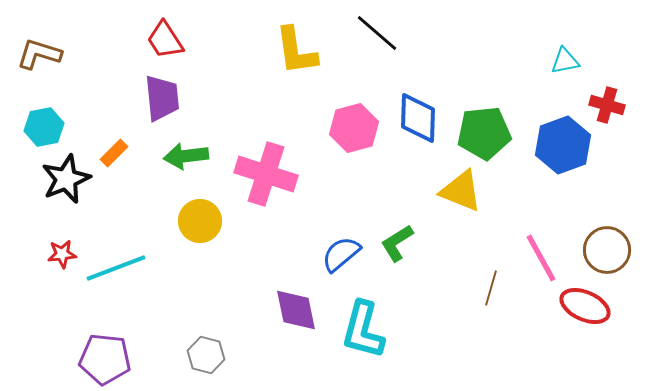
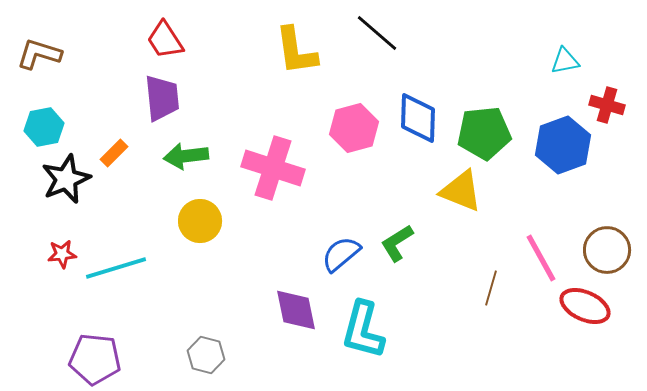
pink cross: moved 7 px right, 6 px up
cyan line: rotated 4 degrees clockwise
purple pentagon: moved 10 px left
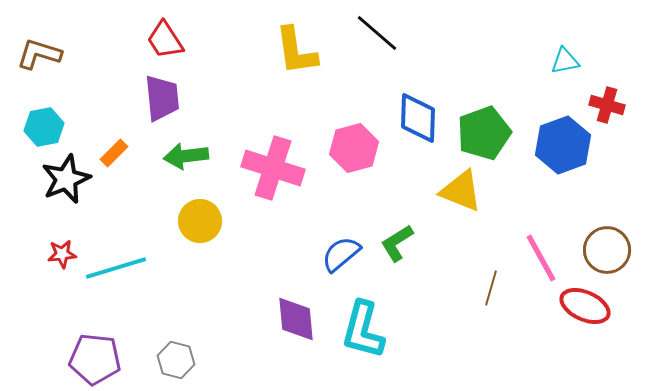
pink hexagon: moved 20 px down
green pentagon: rotated 14 degrees counterclockwise
purple diamond: moved 9 px down; rotated 6 degrees clockwise
gray hexagon: moved 30 px left, 5 px down
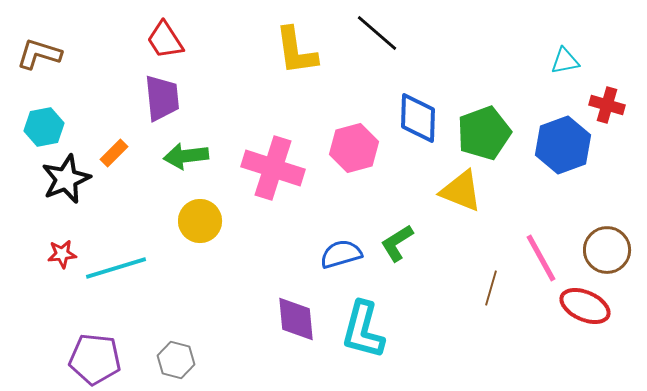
blue semicircle: rotated 24 degrees clockwise
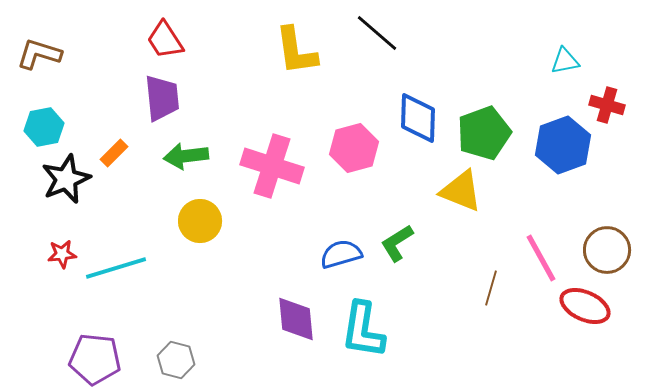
pink cross: moved 1 px left, 2 px up
cyan L-shape: rotated 6 degrees counterclockwise
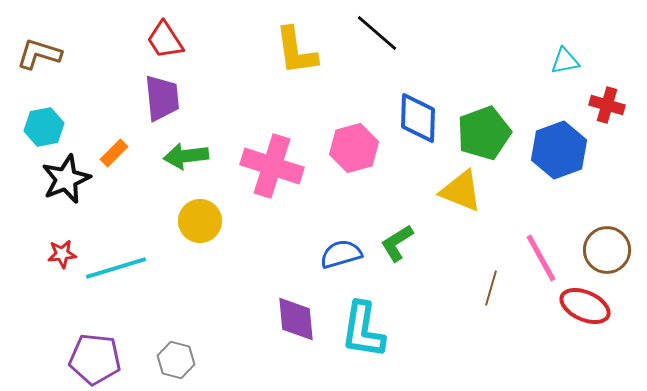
blue hexagon: moved 4 px left, 5 px down
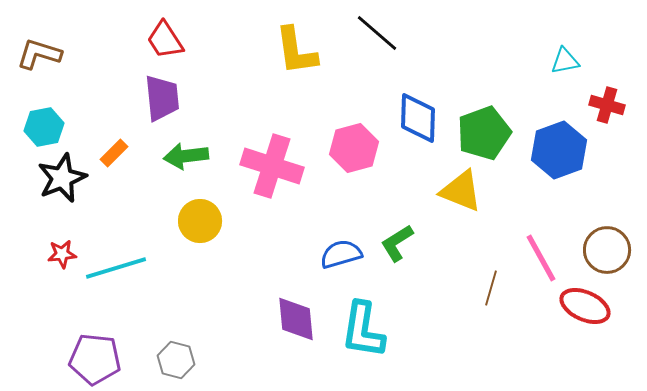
black star: moved 4 px left, 1 px up
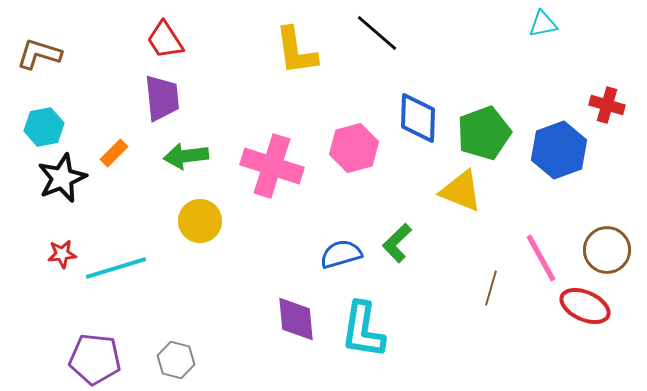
cyan triangle: moved 22 px left, 37 px up
green L-shape: rotated 12 degrees counterclockwise
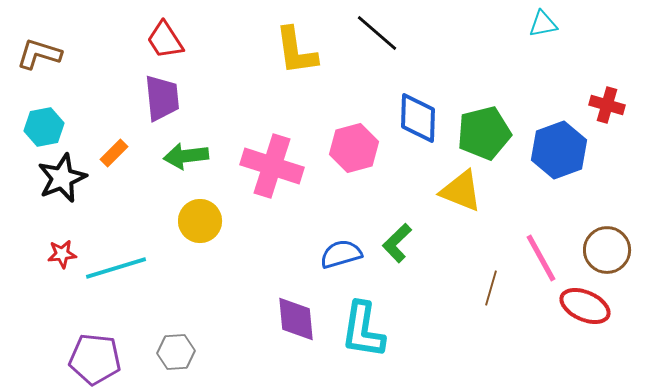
green pentagon: rotated 6 degrees clockwise
gray hexagon: moved 8 px up; rotated 18 degrees counterclockwise
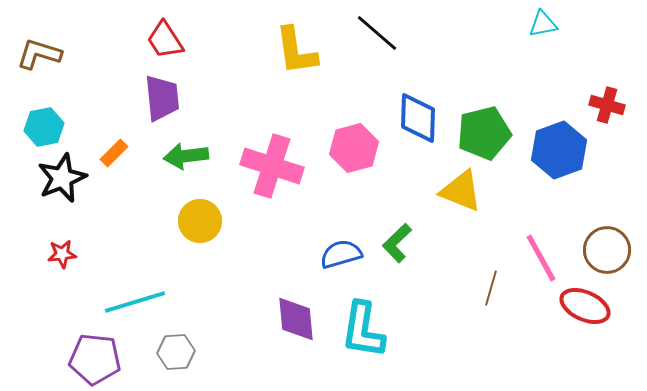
cyan line: moved 19 px right, 34 px down
